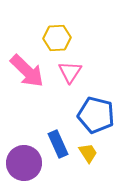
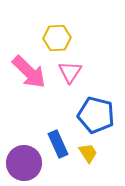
pink arrow: moved 2 px right, 1 px down
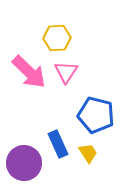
pink triangle: moved 4 px left
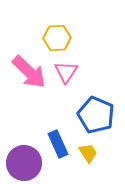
blue pentagon: rotated 9 degrees clockwise
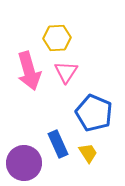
pink arrow: moved 1 px up; rotated 30 degrees clockwise
blue pentagon: moved 2 px left, 2 px up
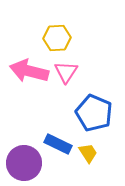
pink arrow: rotated 120 degrees clockwise
blue rectangle: rotated 40 degrees counterclockwise
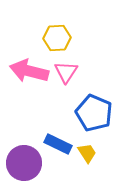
yellow trapezoid: moved 1 px left
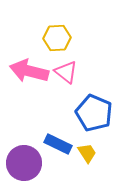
pink triangle: rotated 25 degrees counterclockwise
